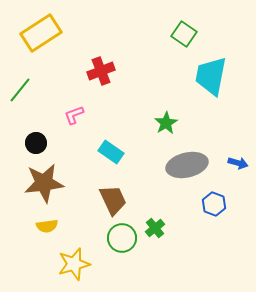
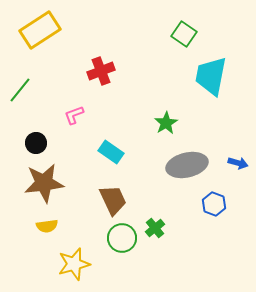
yellow rectangle: moved 1 px left, 3 px up
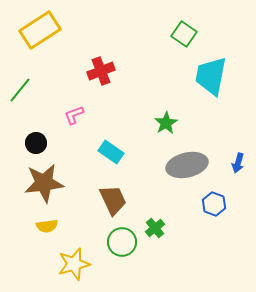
blue arrow: rotated 90 degrees clockwise
green circle: moved 4 px down
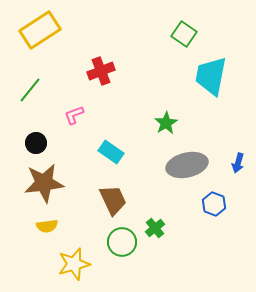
green line: moved 10 px right
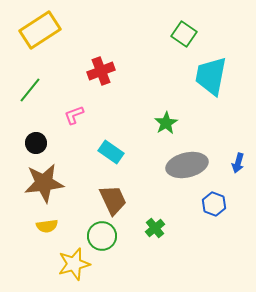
green circle: moved 20 px left, 6 px up
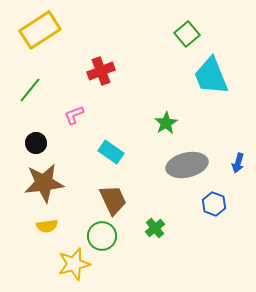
green square: moved 3 px right; rotated 15 degrees clockwise
cyan trapezoid: rotated 33 degrees counterclockwise
